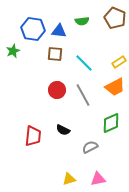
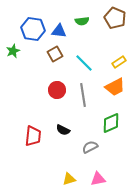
brown square: rotated 35 degrees counterclockwise
gray line: rotated 20 degrees clockwise
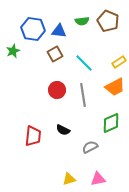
brown pentagon: moved 7 px left, 3 px down
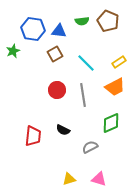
cyan line: moved 2 px right
pink triangle: moved 1 px right; rotated 28 degrees clockwise
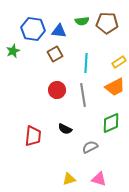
brown pentagon: moved 1 px left, 2 px down; rotated 20 degrees counterclockwise
cyan line: rotated 48 degrees clockwise
black semicircle: moved 2 px right, 1 px up
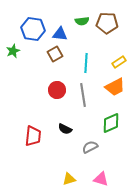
blue triangle: moved 1 px right, 3 px down
pink triangle: moved 2 px right
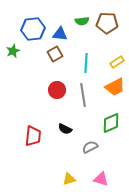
blue hexagon: rotated 15 degrees counterclockwise
yellow rectangle: moved 2 px left
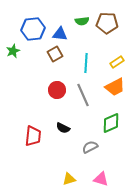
gray line: rotated 15 degrees counterclockwise
black semicircle: moved 2 px left, 1 px up
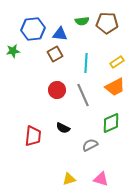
green star: rotated 16 degrees clockwise
gray semicircle: moved 2 px up
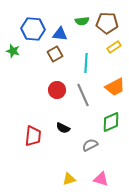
blue hexagon: rotated 10 degrees clockwise
green star: rotated 24 degrees clockwise
yellow rectangle: moved 3 px left, 15 px up
green diamond: moved 1 px up
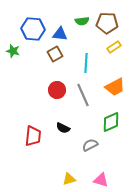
pink triangle: moved 1 px down
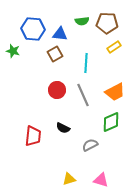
orange trapezoid: moved 5 px down
